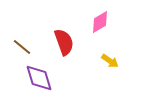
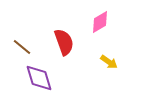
yellow arrow: moved 1 px left, 1 px down
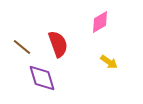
red semicircle: moved 6 px left, 2 px down
purple diamond: moved 3 px right
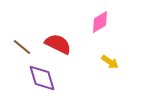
red semicircle: rotated 44 degrees counterclockwise
yellow arrow: moved 1 px right
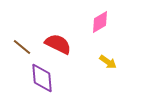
yellow arrow: moved 2 px left
purple diamond: rotated 12 degrees clockwise
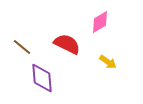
red semicircle: moved 9 px right
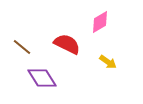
purple diamond: rotated 28 degrees counterclockwise
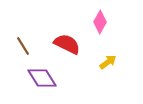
pink diamond: rotated 30 degrees counterclockwise
brown line: moved 1 px right, 1 px up; rotated 18 degrees clockwise
yellow arrow: rotated 72 degrees counterclockwise
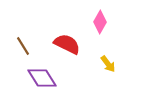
yellow arrow: moved 2 px down; rotated 90 degrees clockwise
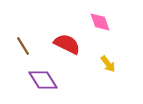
pink diamond: rotated 50 degrees counterclockwise
purple diamond: moved 1 px right, 2 px down
